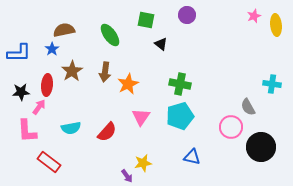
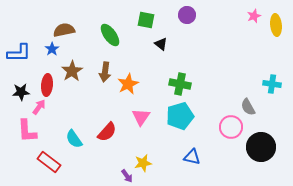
cyan semicircle: moved 3 px right, 11 px down; rotated 66 degrees clockwise
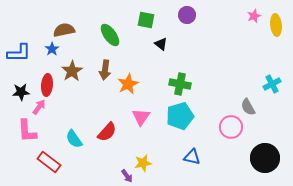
brown arrow: moved 2 px up
cyan cross: rotated 36 degrees counterclockwise
black circle: moved 4 px right, 11 px down
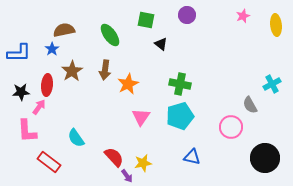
pink star: moved 11 px left
gray semicircle: moved 2 px right, 2 px up
red semicircle: moved 7 px right, 25 px down; rotated 85 degrees counterclockwise
cyan semicircle: moved 2 px right, 1 px up
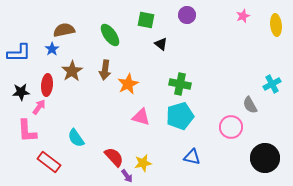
pink triangle: rotated 48 degrees counterclockwise
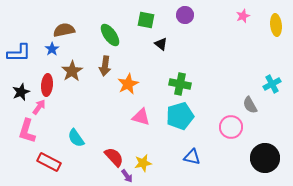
purple circle: moved 2 px left
brown arrow: moved 4 px up
black star: rotated 18 degrees counterclockwise
pink L-shape: rotated 20 degrees clockwise
red rectangle: rotated 10 degrees counterclockwise
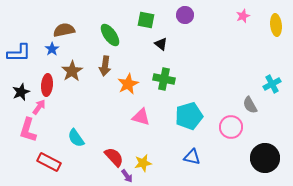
green cross: moved 16 px left, 5 px up
cyan pentagon: moved 9 px right
pink L-shape: moved 1 px right, 1 px up
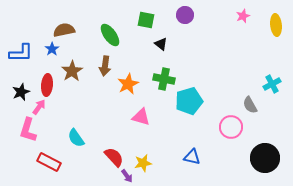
blue L-shape: moved 2 px right
cyan pentagon: moved 15 px up
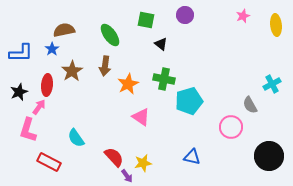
black star: moved 2 px left
pink triangle: rotated 18 degrees clockwise
black circle: moved 4 px right, 2 px up
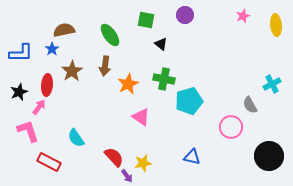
pink L-shape: moved 1 px down; rotated 145 degrees clockwise
